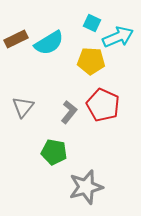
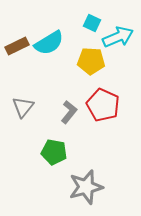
brown rectangle: moved 1 px right, 7 px down
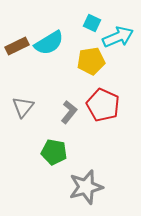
yellow pentagon: rotated 12 degrees counterclockwise
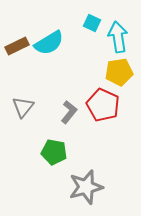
cyan arrow: rotated 76 degrees counterclockwise
yellow pentagon: moved 28 px right, 11 px down
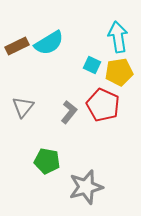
cyan square: moved 42 px down
green pentagon: moved 7 px left, 9 px down
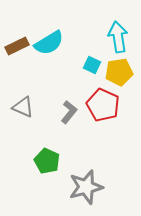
gray triangle: rotated 45 degrees counterclockwise
green pentagon: rotated 15 degrees clockwise
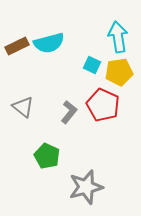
cyan semicircle: rotated 16 degrees clockwise
gray triangle: rotated 15 degrees clockwise
green pentagon: moved 5 px up
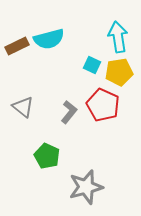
cyan semicircle: moved 4 px up
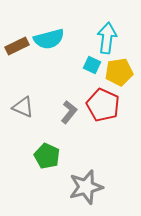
cyan arrow: moved 11 px left, 1 px down; rotated 16 degrees clockwise
gray triangle: rotated 15 degrees counterclockwise
